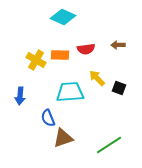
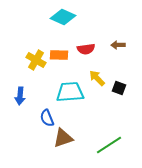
orange rectangle: moved 1 px left
blue semicircle: moved 1 px left
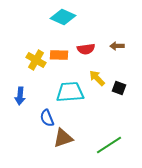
brown arrow: moved 1 px left, 1 px down
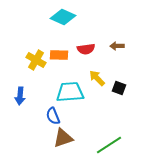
blue semicircle: moved 6 px right, 2 px up
